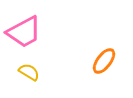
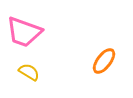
pink trapezoid: rotated 48 degrees clockwise
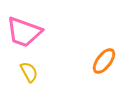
yellow semicircle: rotated 30 degrees clockwise
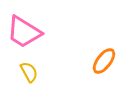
pink trapezoid: rotated 12 degrees clockwise
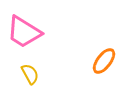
yellow semicircle: moved 1 px right, 2 px down
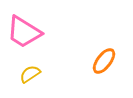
yellow semicircle: rotated 95 degrees counterclockwise
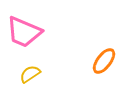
pink trapezoid: rotated 9 degrees counterclockwise
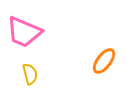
yellow semicircle: rotated 110 degrees clockwise
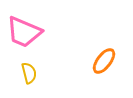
yellow semicircle: moved 1 px left, 1 px up
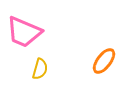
yellow semicircle: moved 11 px right, 4 px up; rotated 30 degrees clockwise
